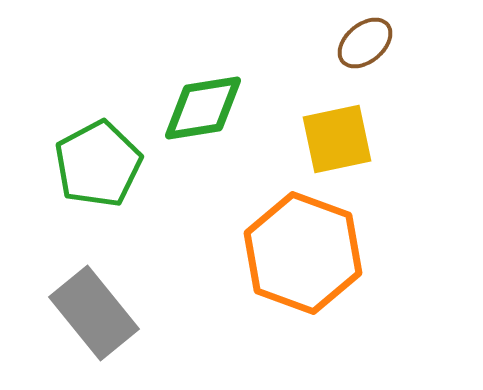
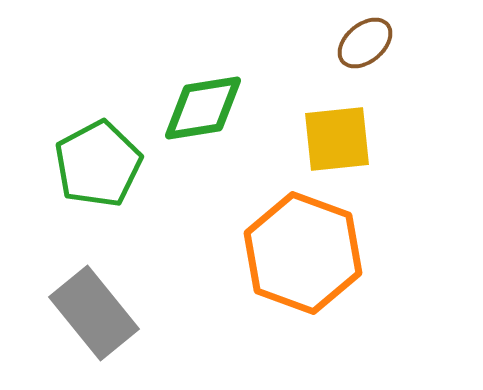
yellow square: rotated 6 degrees clockwise
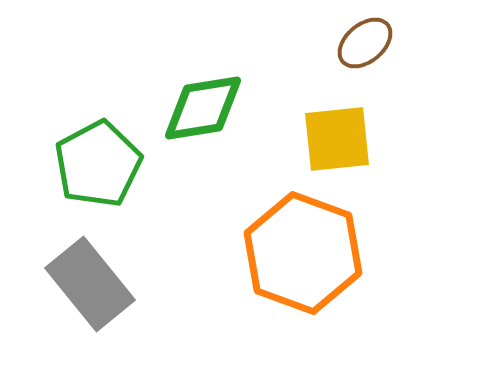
gray rectangle: moved 4 px left, 29 px up
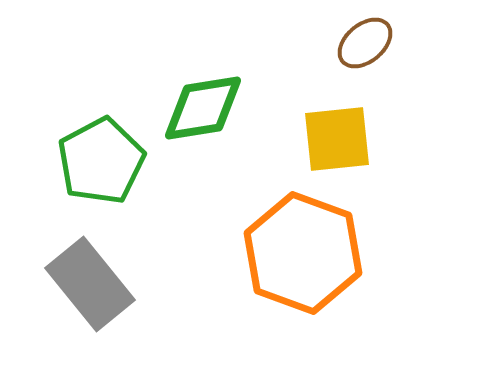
green pentagon: moved 3 px right, 3 px up
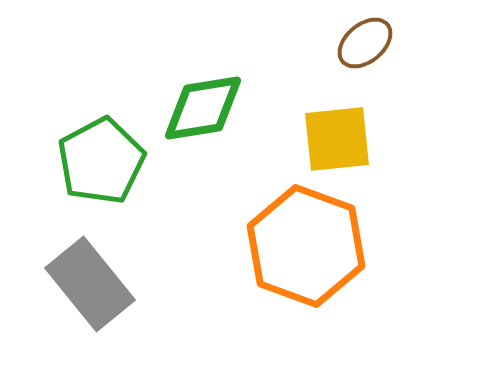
orange hexagon: moved 3 px right, 7 px up
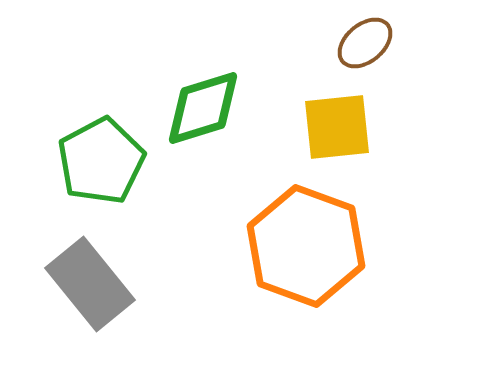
green diamond: rotated 8 degrees counterclockwise
yellow square: moved 12 px up
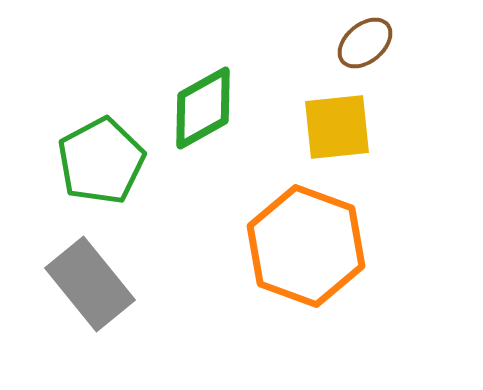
green diamond: rotated 12 degrees counterclockwise
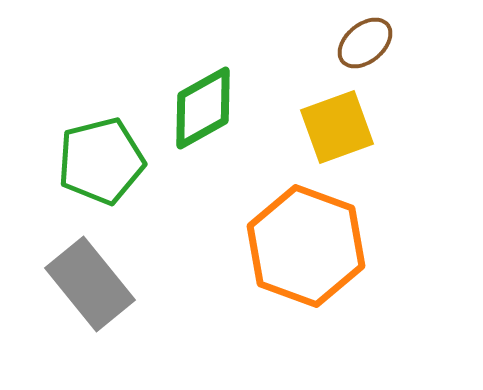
yellow square: rotated 14 degrees counterclockwise
green pentagon: rotated 14 degrees clockwise
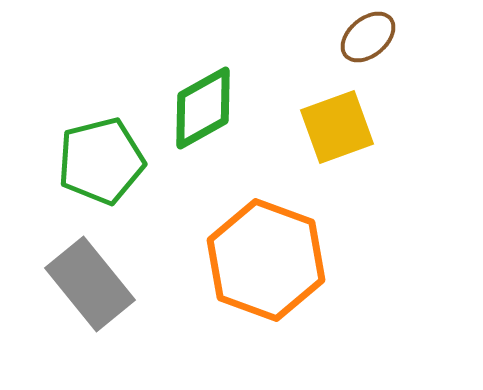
brown ellipse: moved 3 px right, 6 px up
orange hexagon: moved 40 px left, 14 px down
